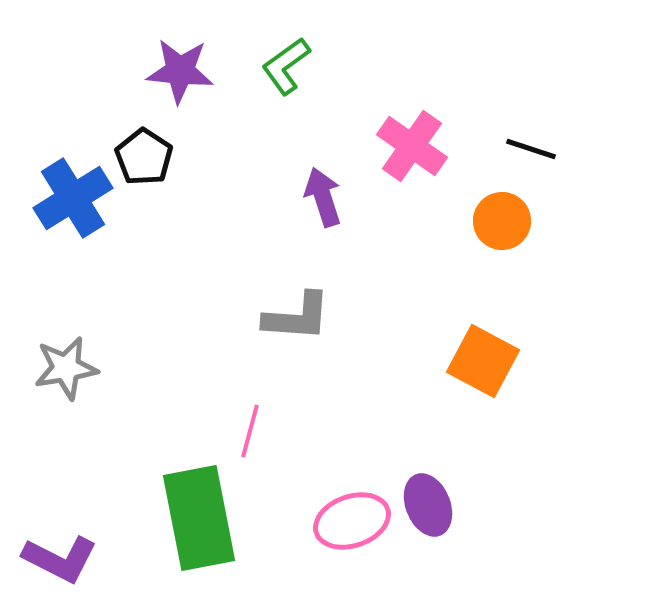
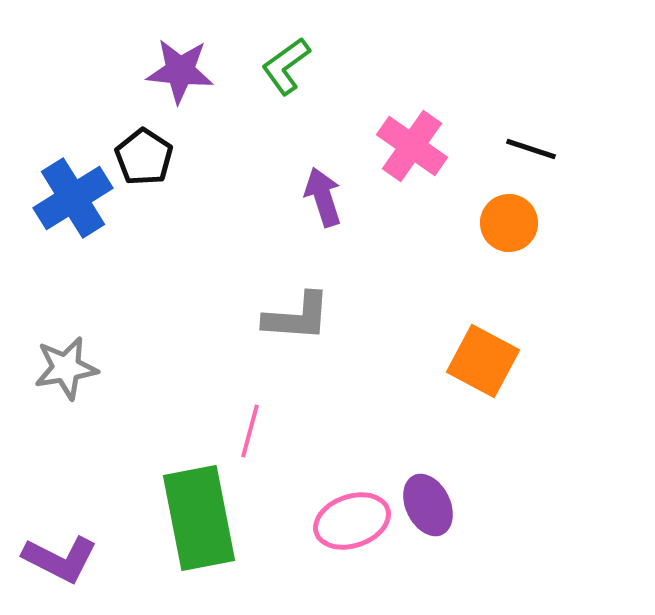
orange circle: moved 7 px right, 2 px down
purple ellipse: rotated 4 degrees counterclockwise
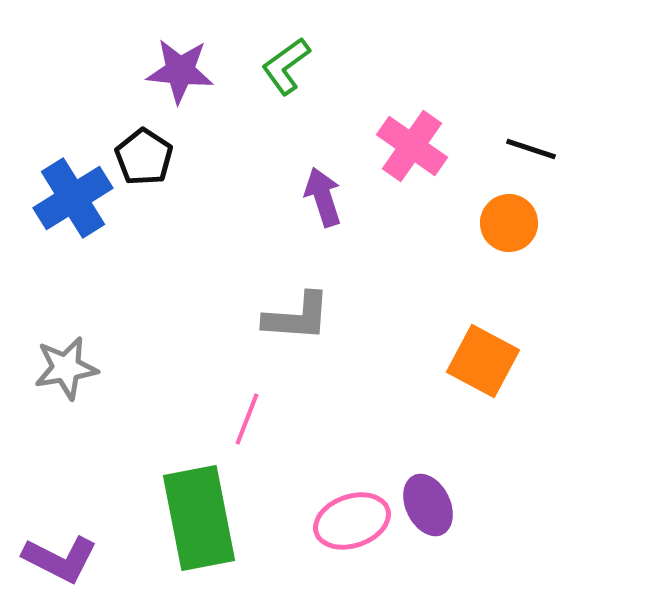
pink line: moved 3 px left, 12 px up; rotated 6 degrees clockwise
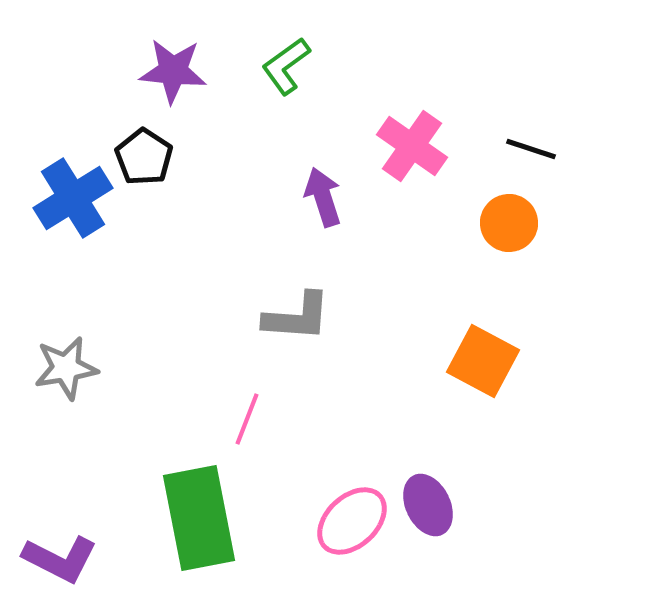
purple star: moved 7 px left
pink ellipse: rotated 24 degrees counterclockwise
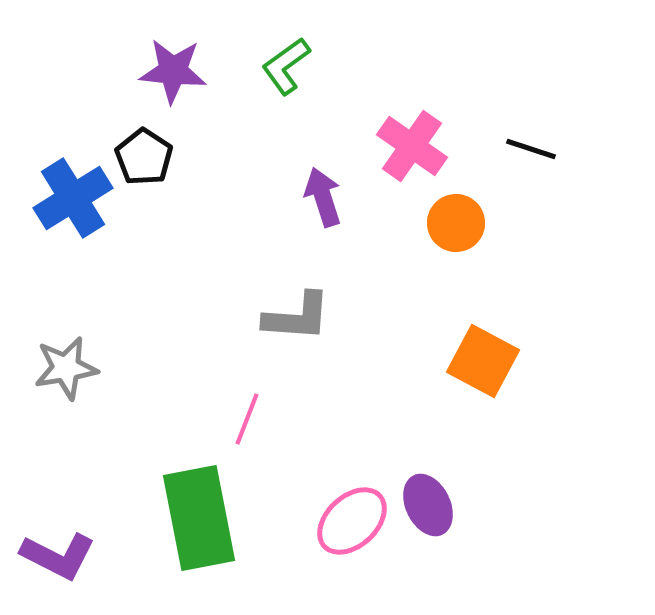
orange circle: moved 53 px left
purple L-shape: moved 2 px left, 3 px up
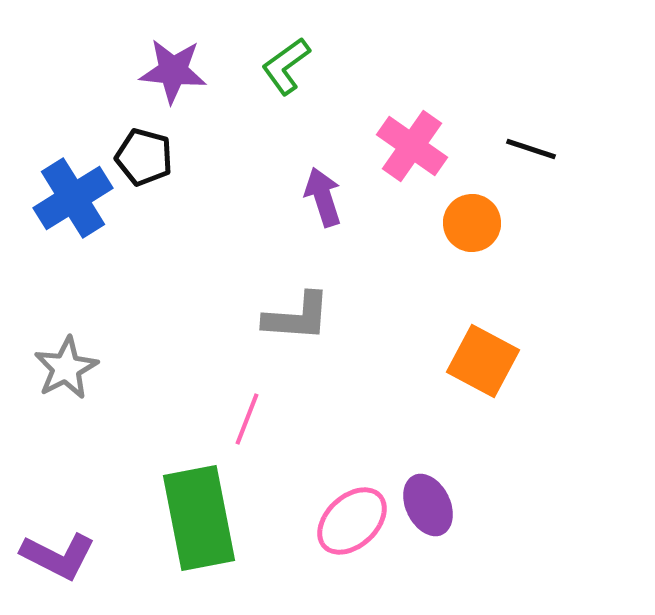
black pentagon: rotated 18 degrees counterclockwise
orange circle: moved 16 px right
gray star: rotated 18 degrees counterclockwise
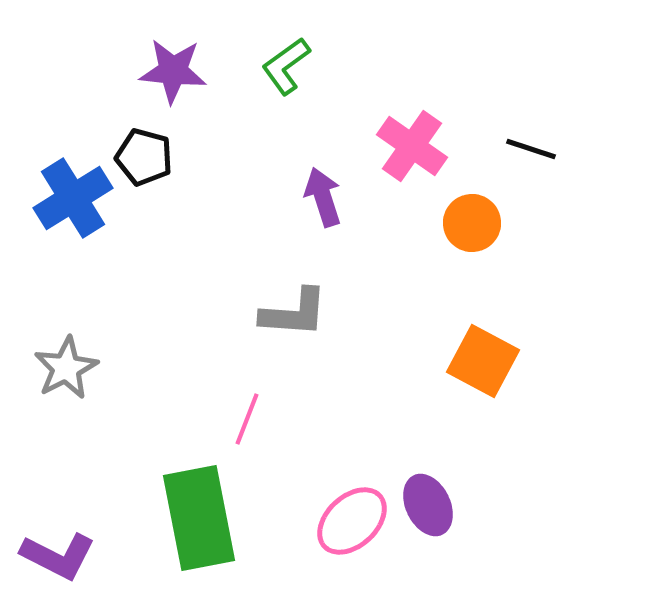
gray L-shape: moved 3 px left, 4 px up
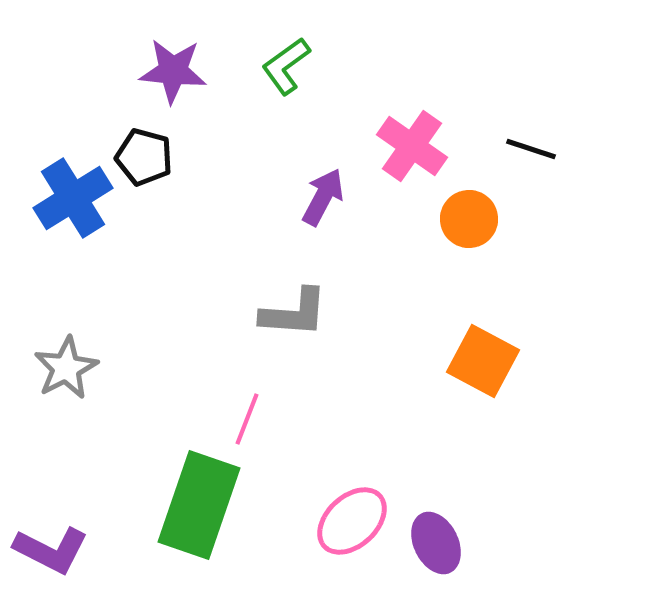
purple arrow: rotated 46 degrees clockwise
orange circle: moved 3 px left, 4 px up
purple ellipse: moved 8 px right, 38 px down
green rectangle: moved 13 px up; rotated 30 degrees clockwise
purple L-shape: moved 7 px left, 6 px up
